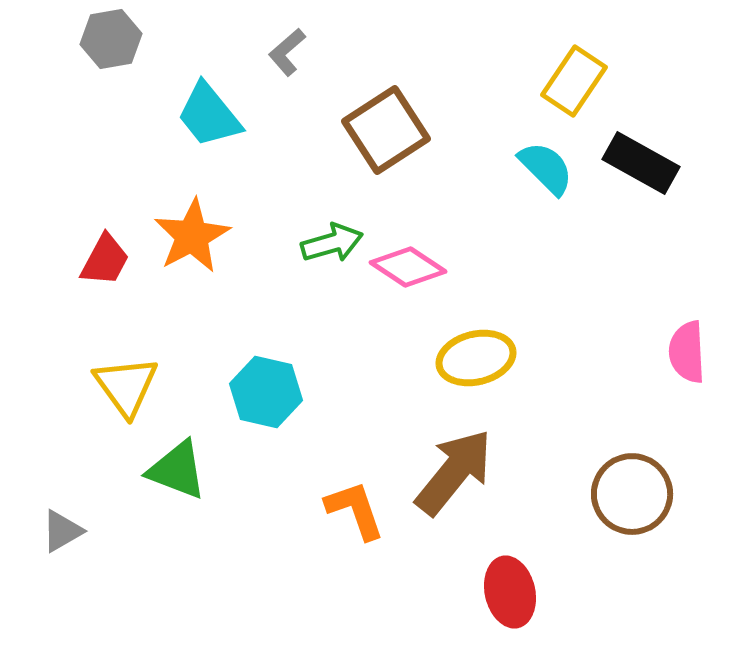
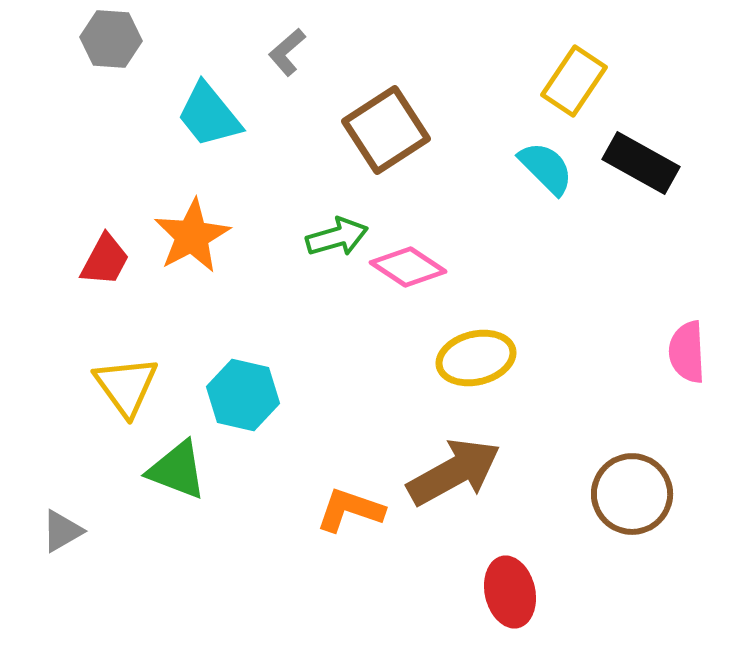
gray hexagon: rotated 14 degrees clockwise
green arrow: moved 5 px right, 6 px up
cyan hexagon: moved 23 px left, 3 px down
brown arrow: rotated 22 degrees clockwise
orange L-shape: moved 5 px left; rotated 52 degrees counterclockwise
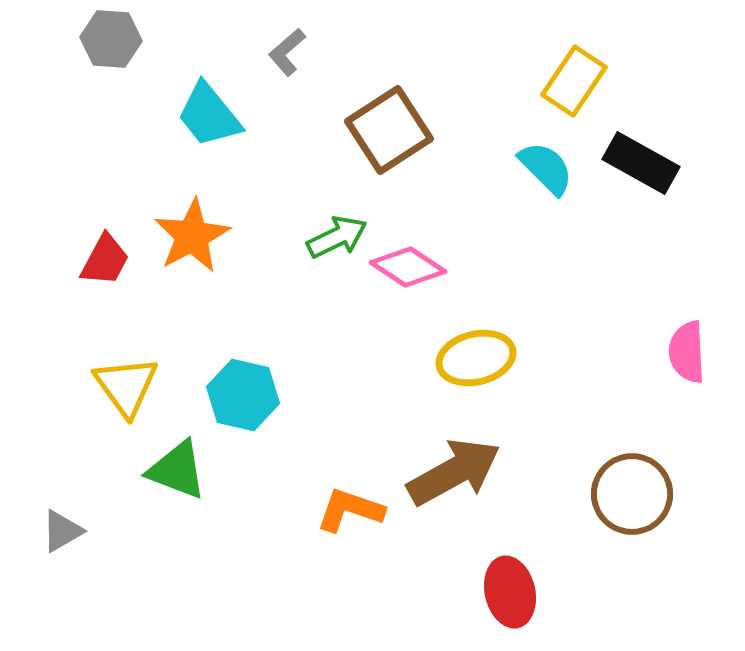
brown square: moved 3 px right
green arrow: rotated 10 degrees counterclockwise
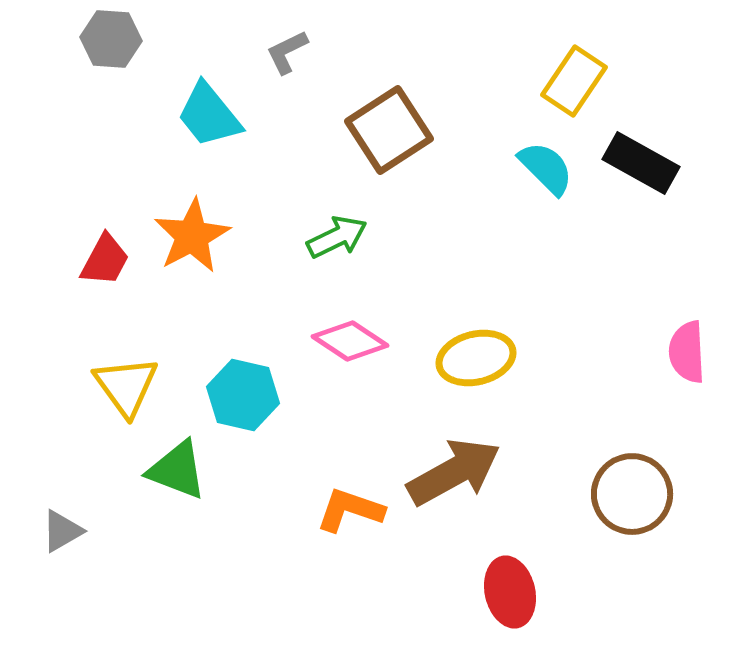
gray L-shape: rotated 15 degrees clockwise
pink diamond: moved 58 px left, 74 px down
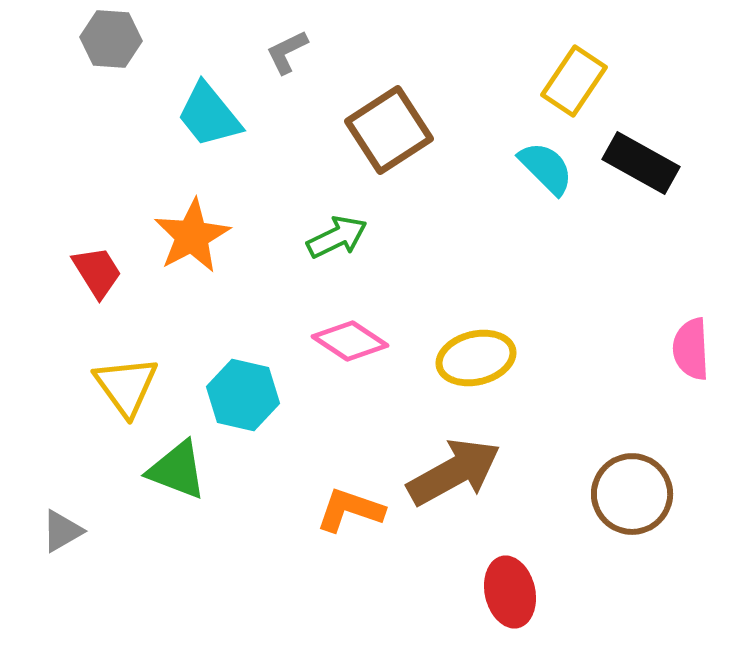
red trapezoid: moved 8 px left, 12 px down; rotated 60 degrees counterclockwise
pink semicircle: moved 4 px right, 3 px up
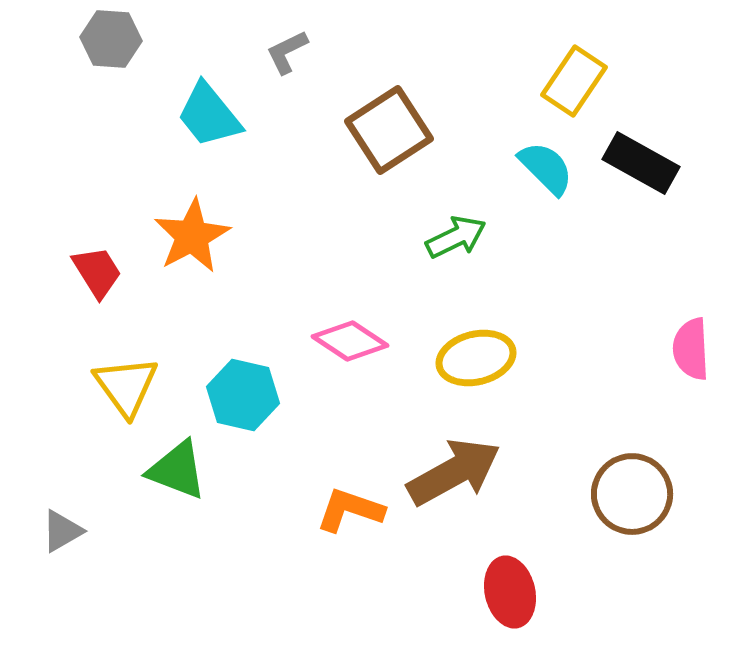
green arrow: moved 119 px right
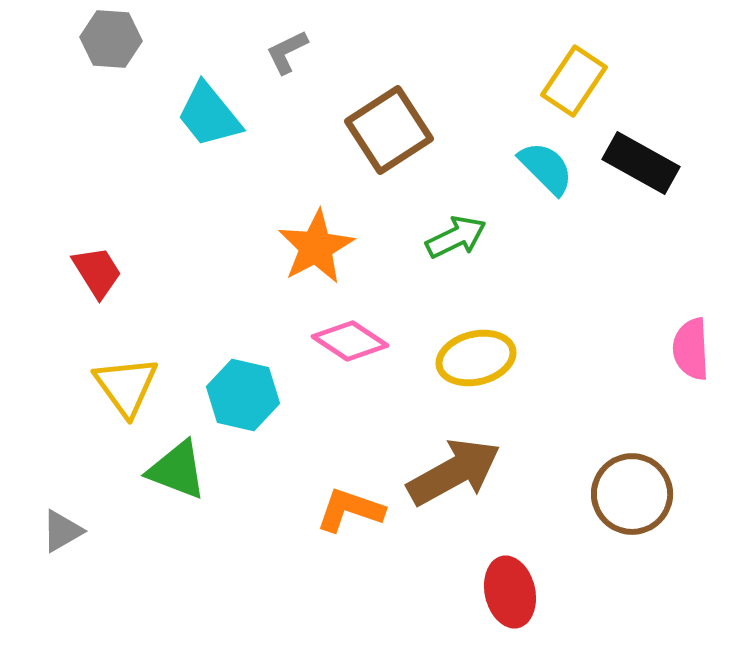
orange star: moved 124 px right, 11 px down
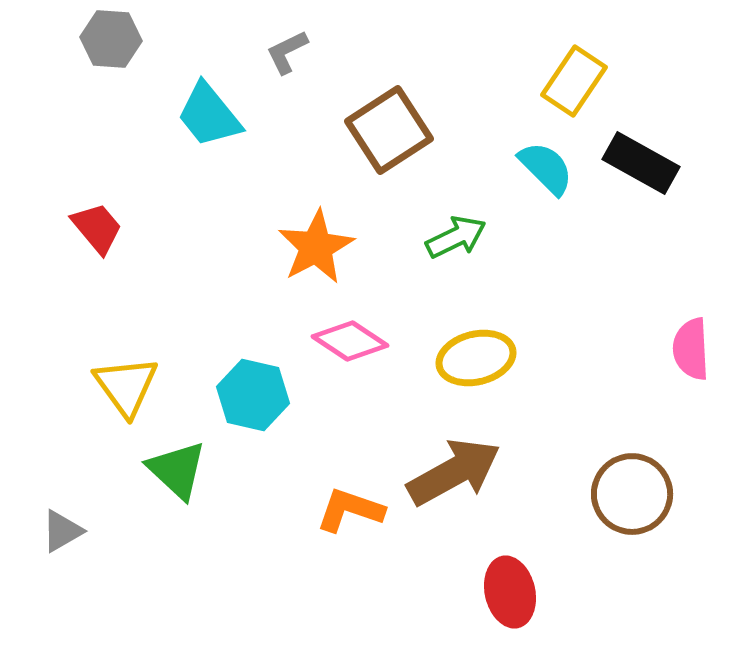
red trapezoid: moved 44 px up; rotated 8 degrees counterclockwise
cyan hexagon: moved 10 px right
green triangle: rotated 22 degrees clockwise
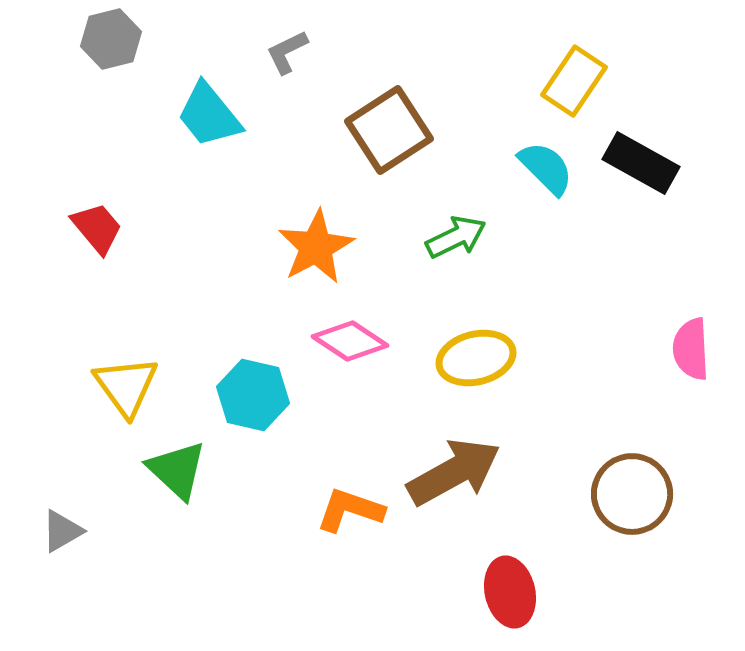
gray hexagon: rotated 18 degrees counterclockwise
